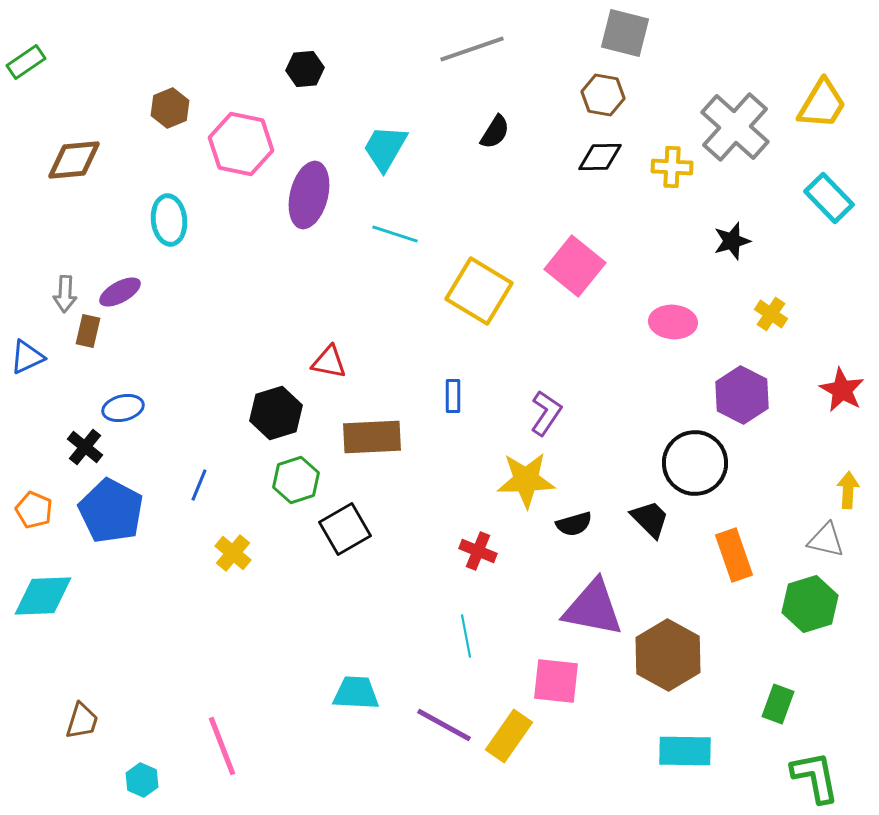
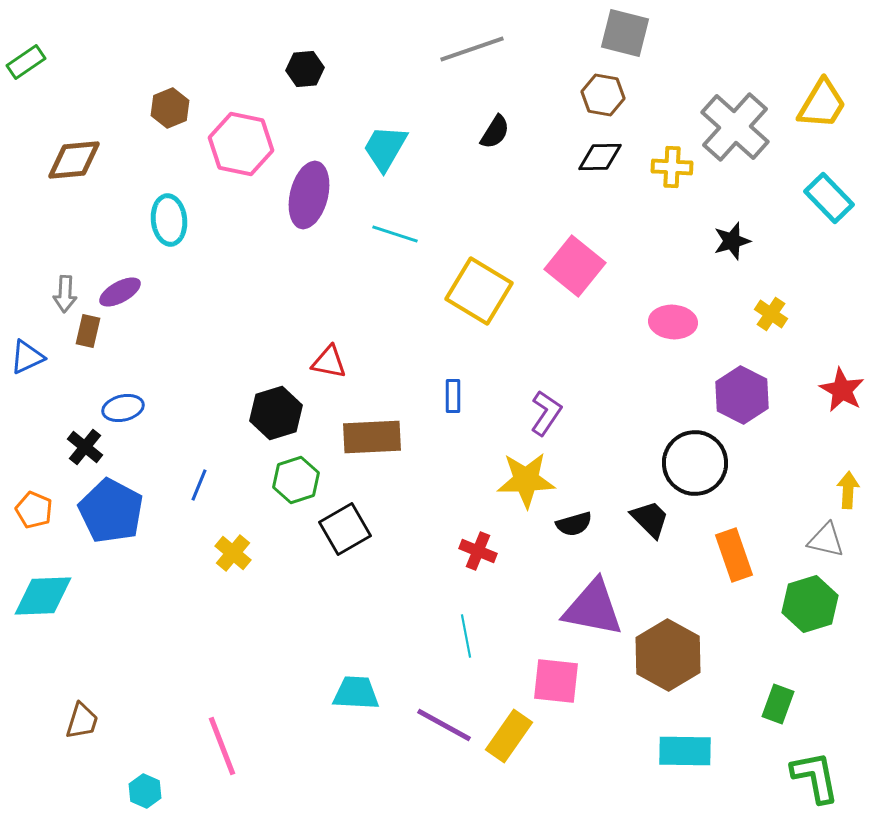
cyan hexagon at (142, 780): moved 3 px right, 11 px down
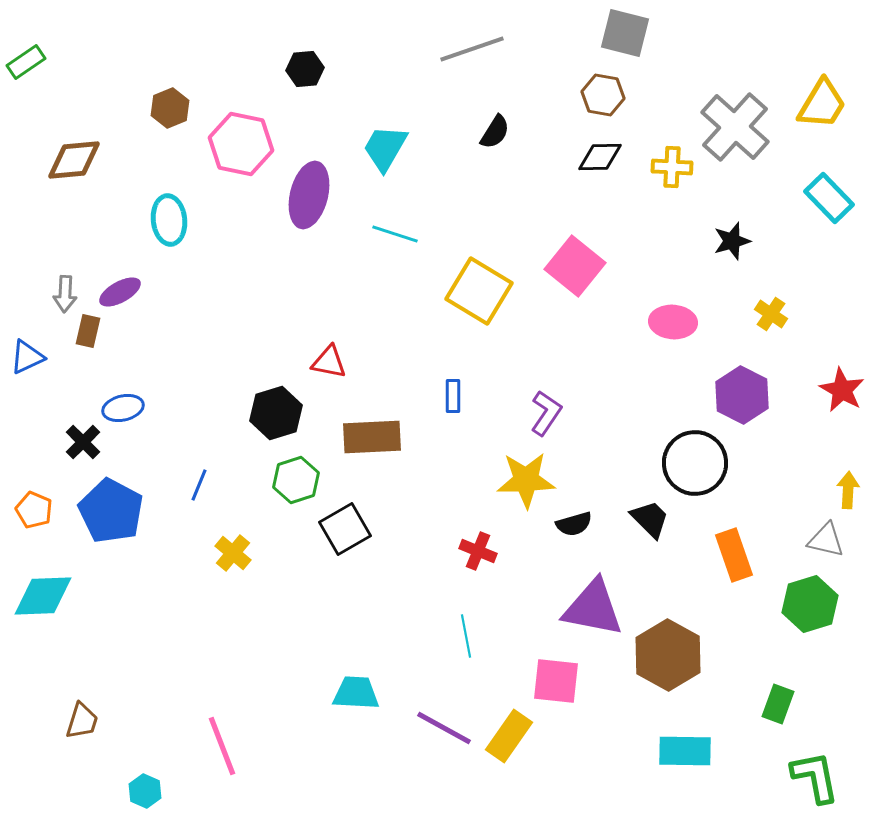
black cross at (85, 447): moved 2 px left, 5 px up; rotated 6 degrees clockwise
purple line at (444, 725): moved 3 px down
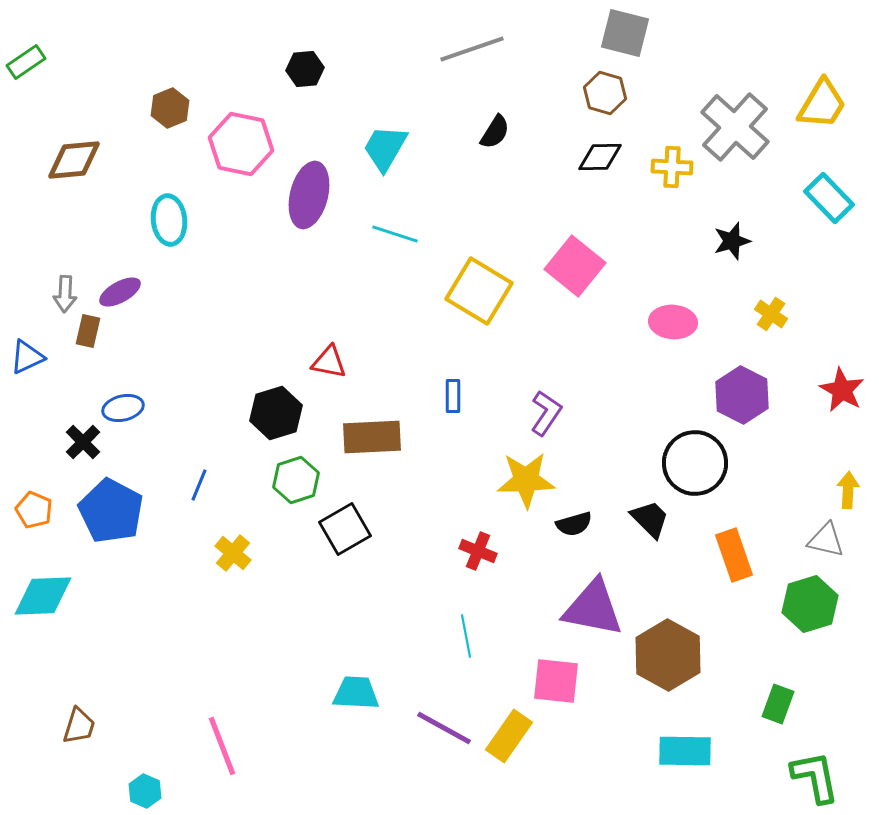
brown hexagon at (603, 95): moved 2 px right, 2 px up; rotated 6 degrees clockwise
brown trapezoid at (82, 721): moved 3 px left, 5 px down
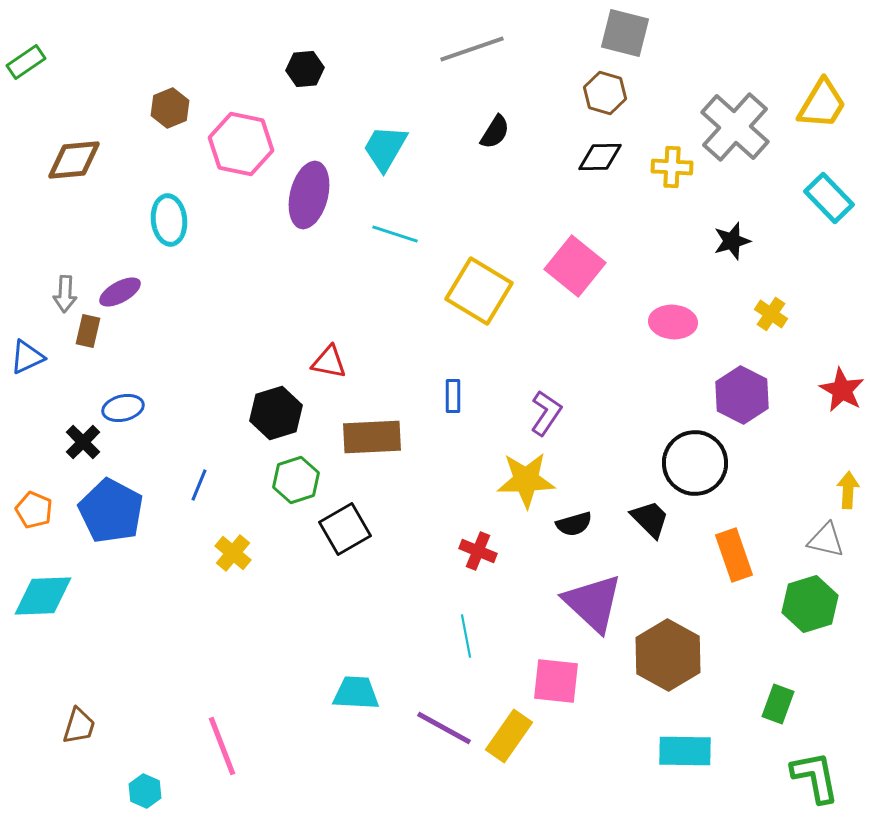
purple triangle at (593, 608): moved 5 px up; rotated 32 degrees clockwise
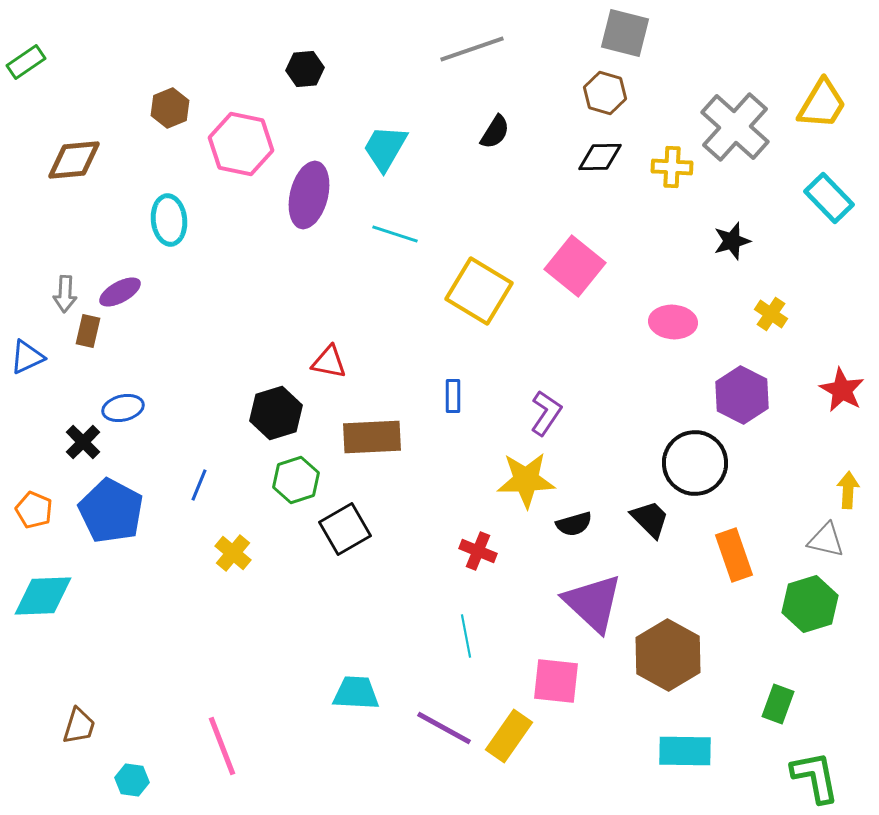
cyan hexagon at (145, 791): moved 13 px left, 11 px up; rotated 16 degrees counterclockwise
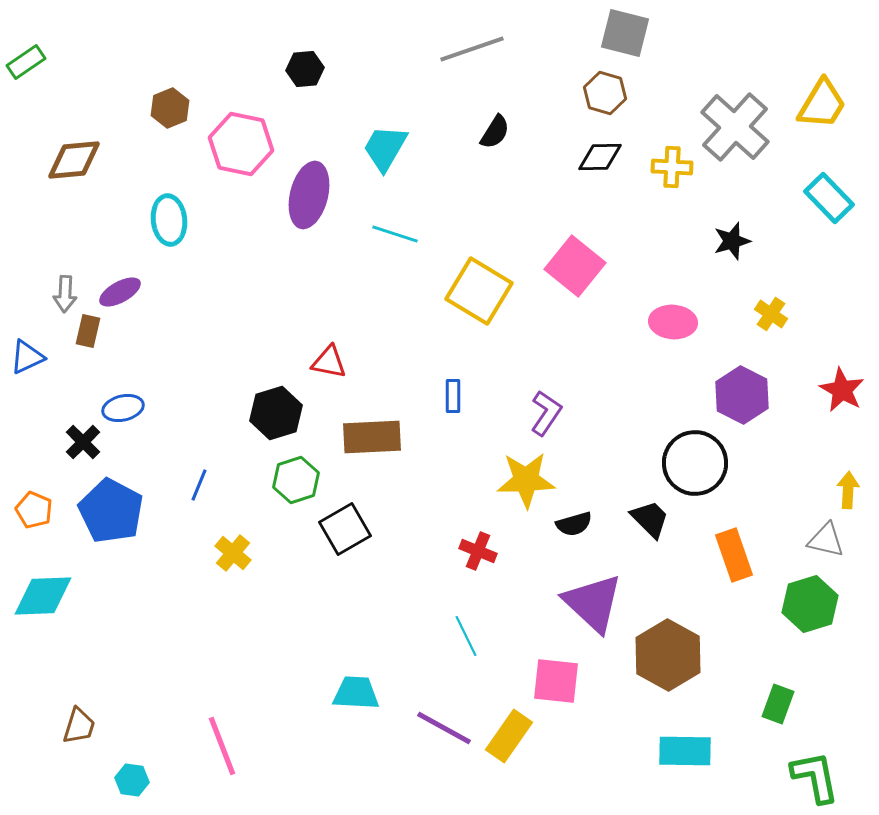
cyan line at (466, 636): rotated 15 degrees counterclockwise
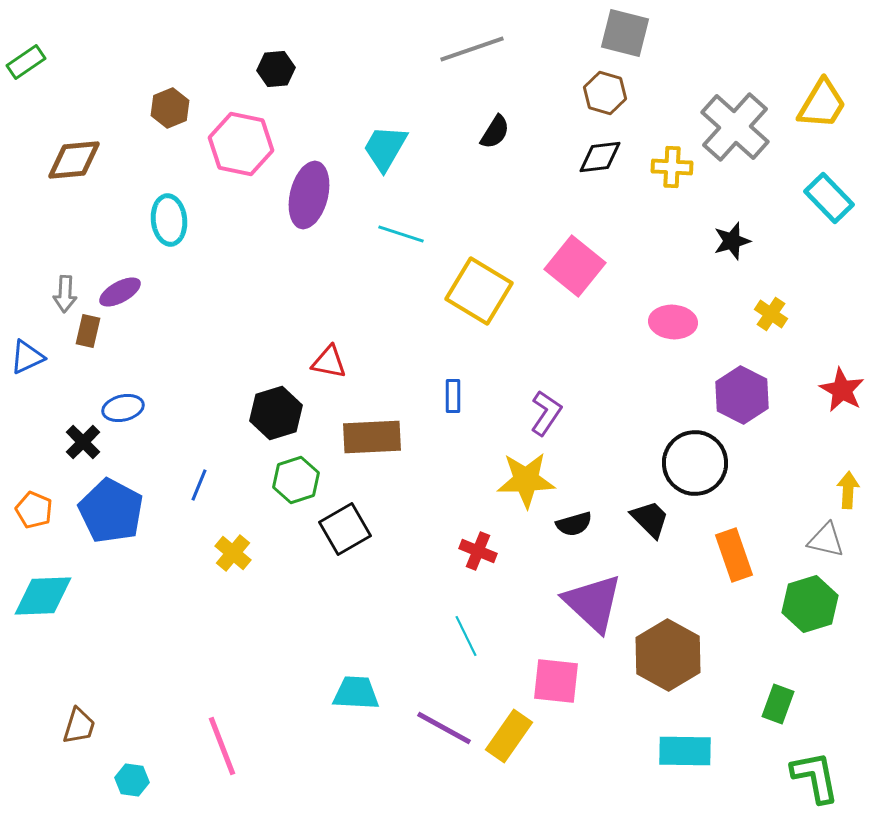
black hexagon at (305, 69): moved 29 px left
black diamond at (600, 157): rotated 6 degrees counterclockwise
cyan line at (395, 234): moved 6 px right
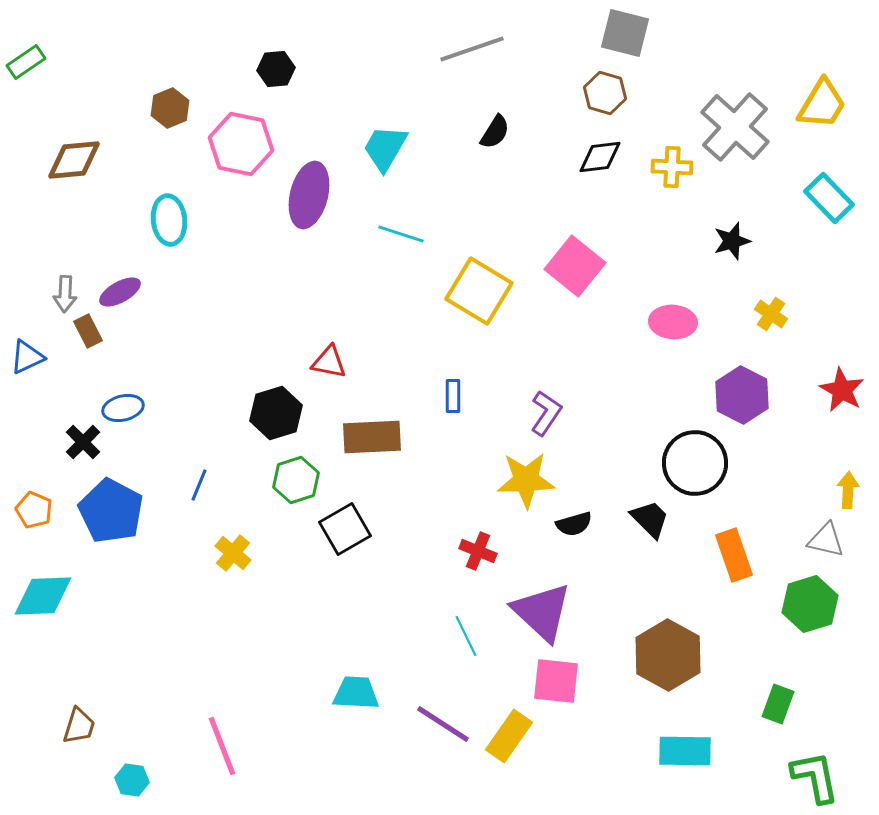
brown rectangle at (88, 331): rotated 40 degrees counterclockwise
purple triangle at (593, 603): moved 51 px left, 9 px down
purple line at (444, 728): moved 1 px left, 4 px up; rotated 4 degrees clockwise
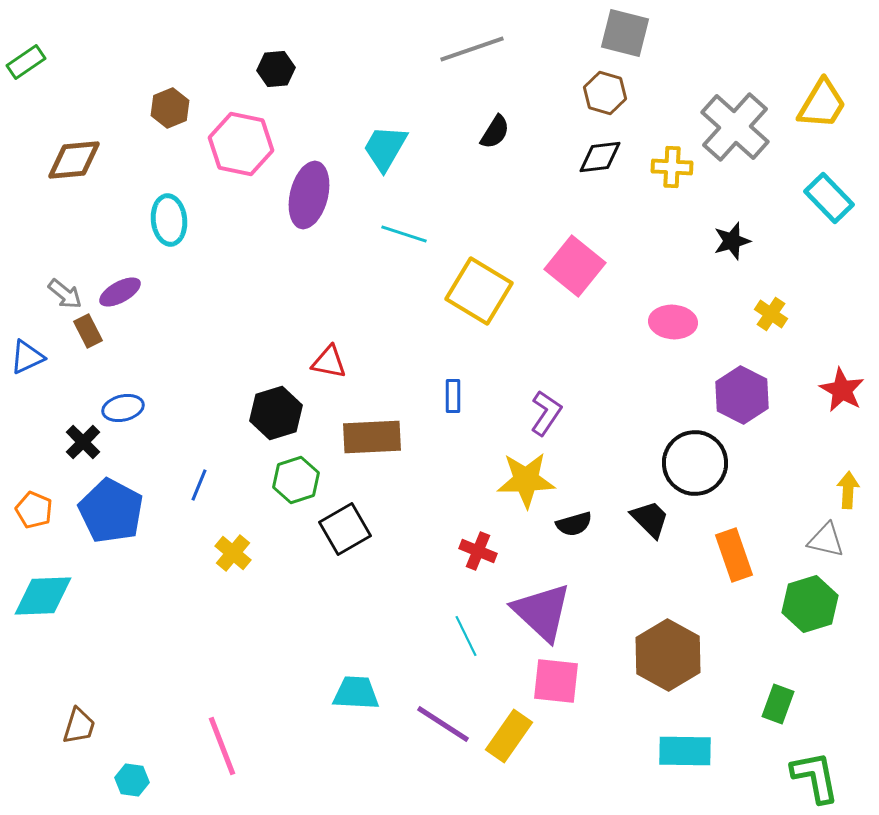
cyan line at (401, 234): moved 3 px right
gray arrow at (65, 294): rotated 54 degrees counterclockwise
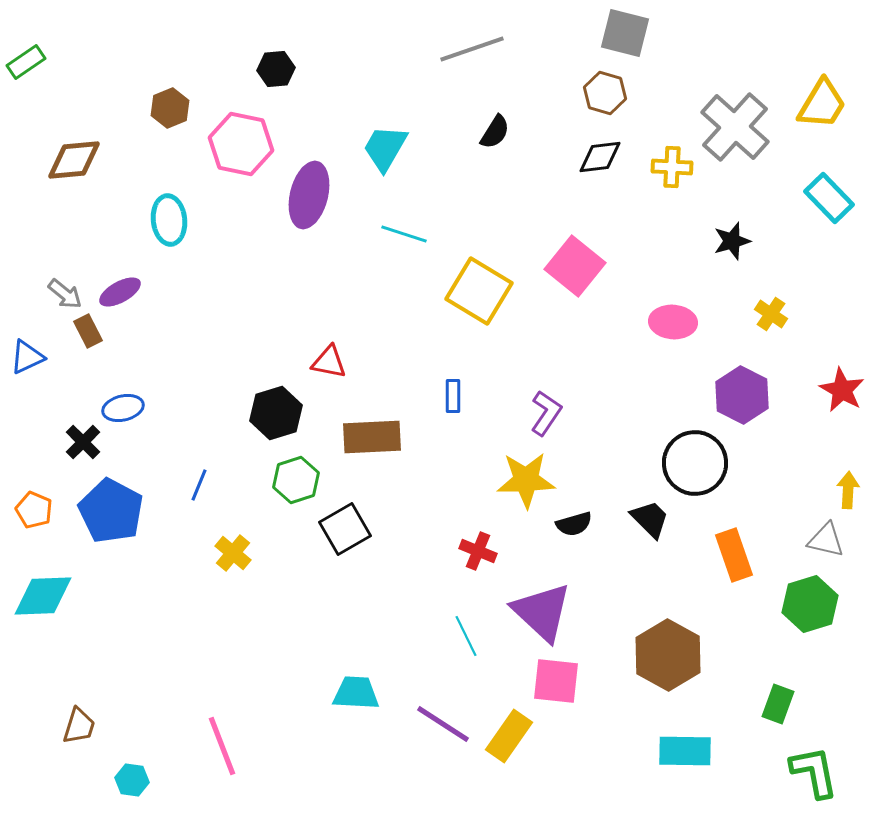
green L-shape at (815, 777): moved 1 px left, 5 px up
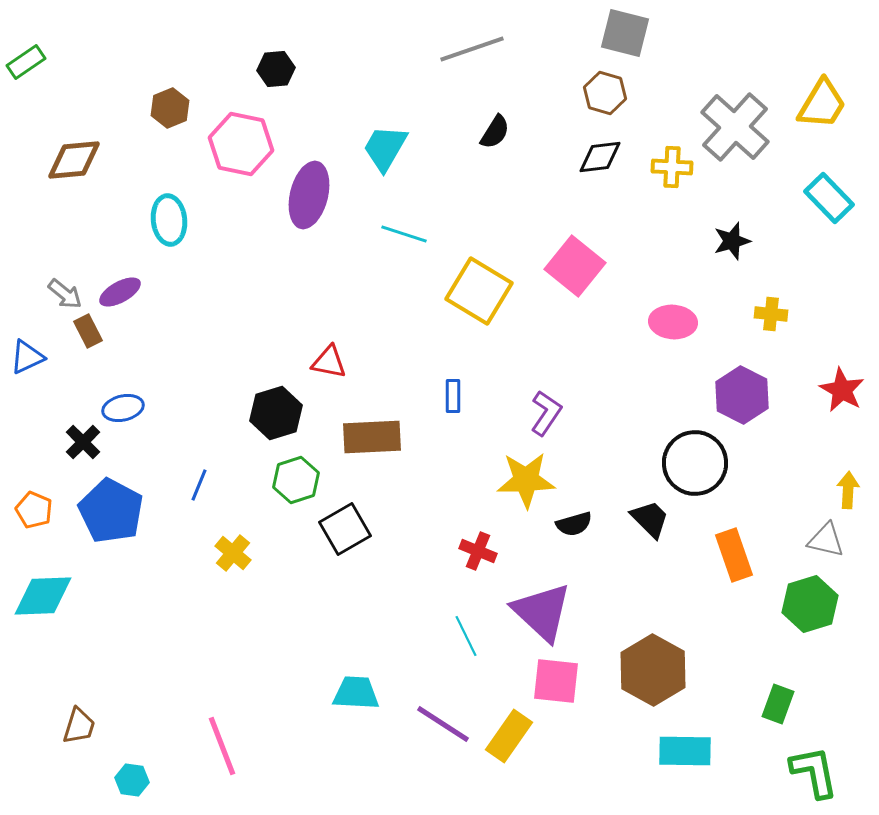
yellow cross at (771, 314): rotated 28 degrees counterclockwise
brown hexagon at (668, 655): moved 15 px left, 15 px down
